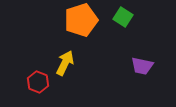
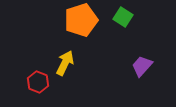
purple trapezoid: rotated 120 degrees clockwise
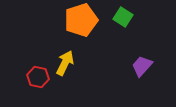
red hexagon: moved 5 px up; rotated 10 degrees counterclockwise
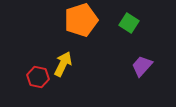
green square: moved 6 px right, 6 px down
yellow arrow: moved 2 px left, 1 px down
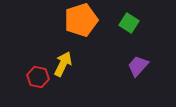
purple trapezoid: moved 4 px left
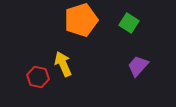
yellow arrow: rotated 50 degrees counterclockwise
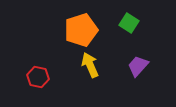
orange pentagon: moved 10 px down
yellow arrow: moved 27 px right, 1 px down
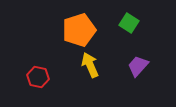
orange pentagon: moved 2 px left
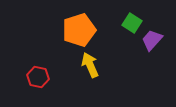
green square: moved 3 px right
purple trapezoid: moved 14 px right, 26 px up
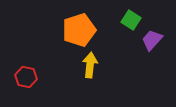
green square: moved 1 px left, 3 px up
yellow arrow: rotated 30 degrees clockwise
red hexagon: moved 12 px left
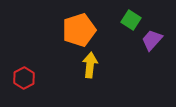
red hexagon: moved 2 px left, 1 px down; rotated 20 degrees clockwise
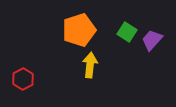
green square: moved 4 px left, 12 px down
red hexagon: moved 1 px left, 1 px down
